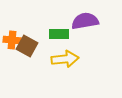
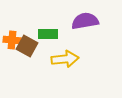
green rectangle: moved 11 px left
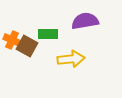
orange cross: rotated 18 degrees clockwise
yellow arrow: moved 6 px right
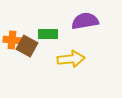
orange cross: rotated 18 degrees counterclockwise
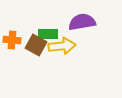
purple semicircle: moved 3 px left, 1 px down
brown square: moved 9 px right, 1 px up
yellow arrow: moved 9 px left, 13 px up
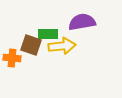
orange cross: moved 18 px down
brown square: moved 5 px left; rotated 10 degrees counterclockwise
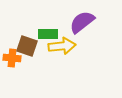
purple semicircle: rotated 28 degrees counterclockwise
brown square: moved 4 px left, 1 px down
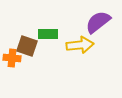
purple semicircle: moved 16 px right
yellow arrow: moved 18 px right, 1 px up
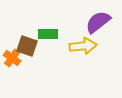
yellow arrow: moved 3 px right, 1 px down
orange cross: rotated 30 degrees clockwise
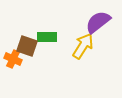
green rectangle: moved 1 px left, 3 px down
yellow arrow: rotated 52 degrees counterclockwise
orange cross: moved 1 px right, 1 px down; rotated 12 degrees counterclockwise
